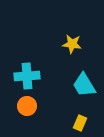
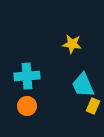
cyan trapezoid: moved 1 px left; rotated 8 degrees clockwise
yellow rectangle: moved 13 px right, 17 px up
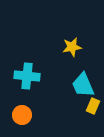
yellow star: moved 3 px down; rotated 18 degrees counterclockwise
cyan cross: rotated 10 degrees clockwise
orange circle: moved 5 px left, 9 px down
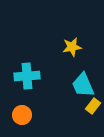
cyan cross: rotated 10 degrees counterclockwise
yellow rectangle: rotated 14 degrees clockwise
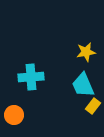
yellow star: moved 14 px right, 5 px down
cyan cross: moved 4 px right, 1 px down
orange circle: moved 8 px left
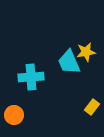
cyan trapezoid: moved 14 px left, 23 px up
yellow rectangle: moved 1 px left, 1 px down
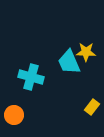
yellow star: rotated 12 degrees clockwise
cyan cross: rotated 20 degrees clockwise
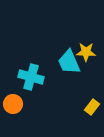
orange circle: moved 1 px left, 11 px up
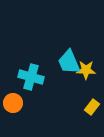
yellow star: moved 18 px down
orange circle: moved 1 px up
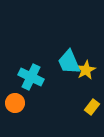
yellow star: rotated 30 degrees counterclockwise
cyan cross: rotated 10 degrees clockwise
orange circle: moved 2 px right
